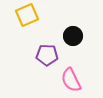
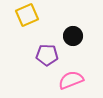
pink semicircle: rotated 95 degrees clockwise
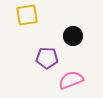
yellow square: rotated 15 degrees clockwise
purple pentagon: moved 3 px down
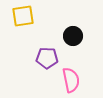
yellow square: moved 4 px left, 1 px down
pink semicircle: rotated 100 degrees clockwise
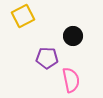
yellow square: rotated 20 degrees counterclockwise
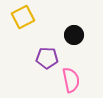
yellow square: moved 1 px down
black circle: moved 1 px right, 1 px up
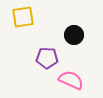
yellow square: rotated 20 degrees clockwise
pink semicircle: rotated 55 degrees counterclockwise
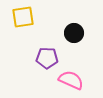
black circle: moved 2 px up
